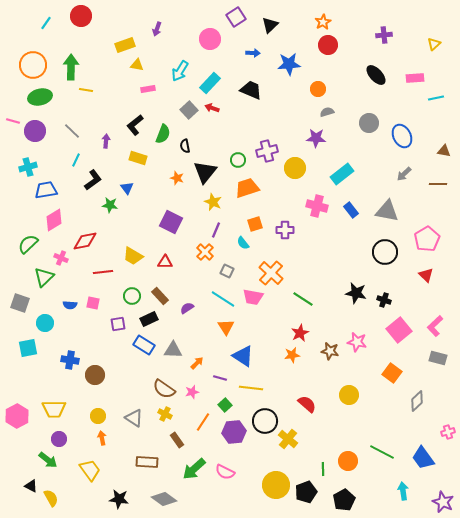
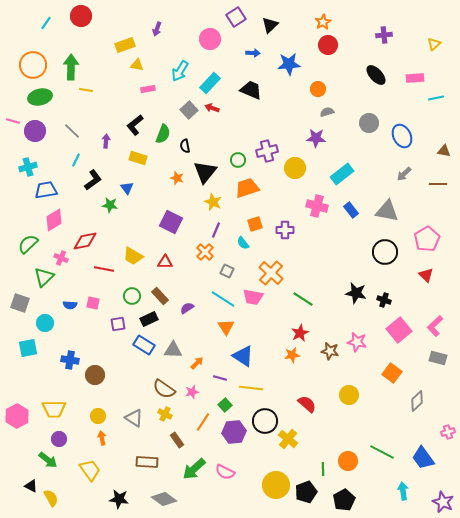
red line at (103, 272): moved 1 px right, 3 px up; rotated 18 degrees clockwise
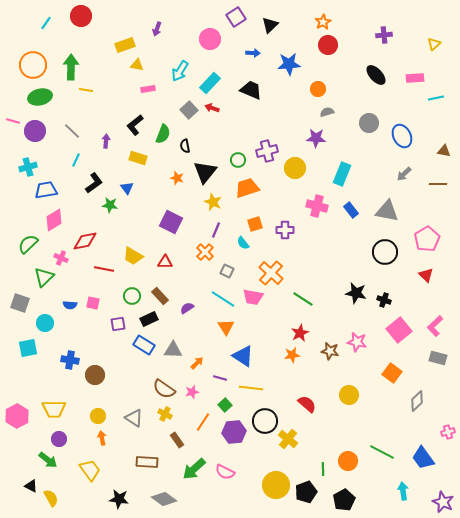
cyan rectangle at (342, 174): rotated 30 degrees counterclockwise
black L-shape at (93, 180): moved 1 px right, 3 px down
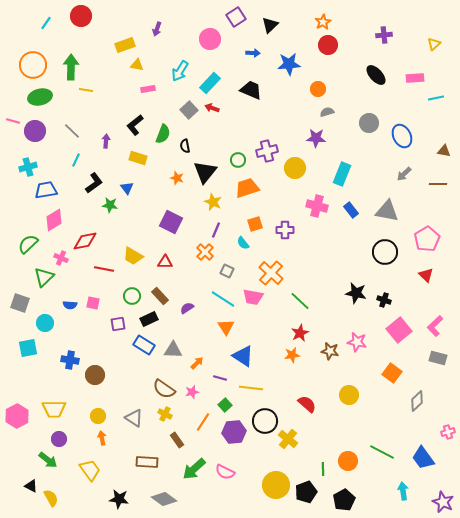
green line at (303, 299): moved 3 px left, 2 px down; rotated 10 degrees clockwise
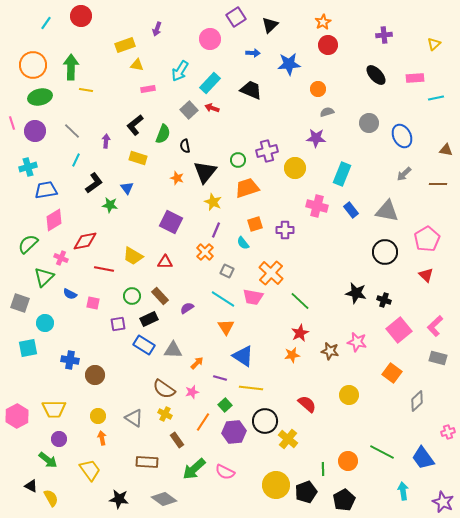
pink line at (13, 121): moved 1 px left, 2 px down; rotated 56 degrees clockwise
brown triangle at (444, 151): moved 2 px right, 1 px up
blue semicircle at (70, 305): moved 11 px up; rotated 24 degrees clockwise
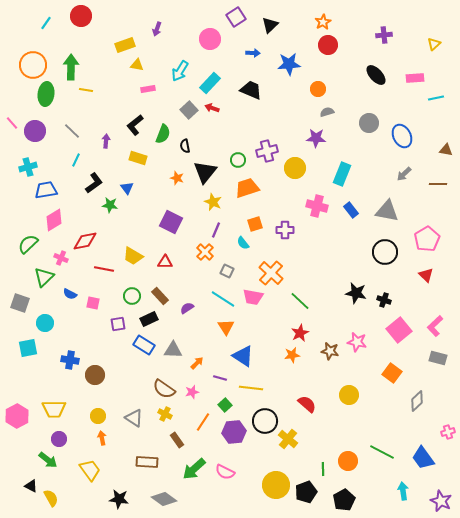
green ellipse at (40, 97): moved 6 px right, 3 px up; rotated 70 degrees counterclockwise
pink line at (12, 123): rotated 24 degrees counterclockwise
purple star at (443, 502): moved 2 px left, 1 px up
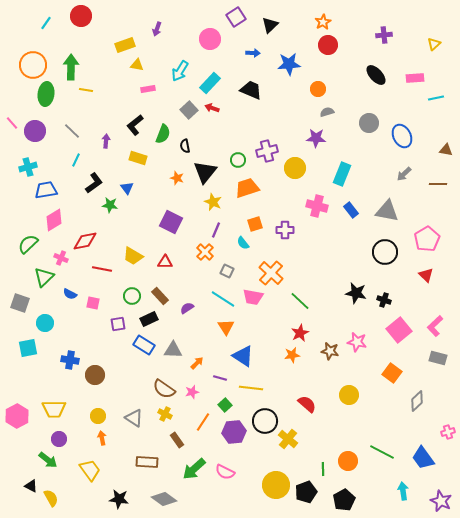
red line at (104, 269): moved 2 px left
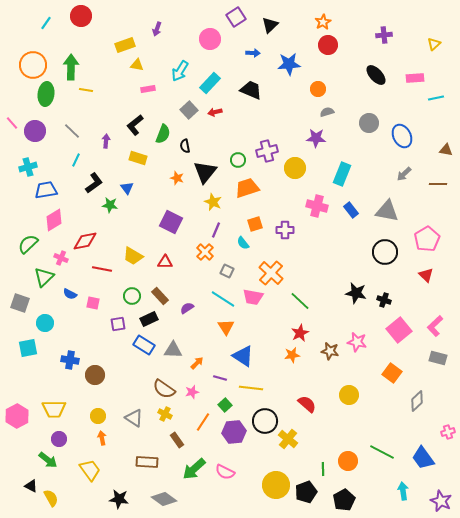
red arrow at (212, 108): moved 3 px right, 4 px down; rotated 32 degrees counterclockwise
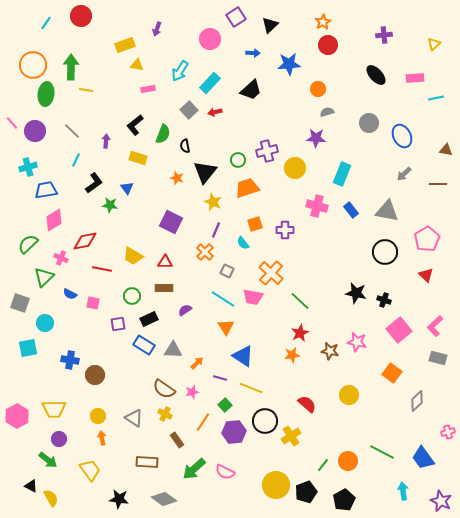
black trapezoid at (251, 90): rotated 115 degrees clockwise
brown rectangle at (160, 296): moved 4 px right, 8 px up; rotated 48 degrees counterclockwise
purple semicircle at (187, 308): moved 2 px left, 2 px down
yellow line at (251, 388): rotated 15 degrees clockwise
yellow cross at (288, 439): moved 3 px right, 3 px up; rotated 18 degrees clockwise
green line at (323, 469): moved 4 px up; rotated 40 degrees clockwise
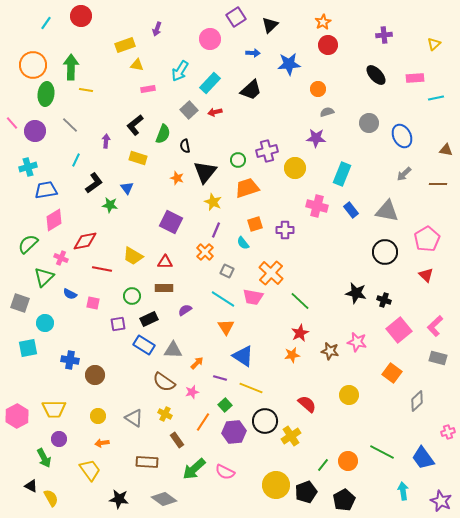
gray line at (72, 131): moved 2 px left, 6 px up
brown semicircle at (164, 389): moved 7 px up
orange arrow at (102, 438): moved 5 px down; rotated 88 degrees counterclockwise
green arrow at (48, 460): moved 4 px left, 2 px up; rotated 24 degrees clockwise
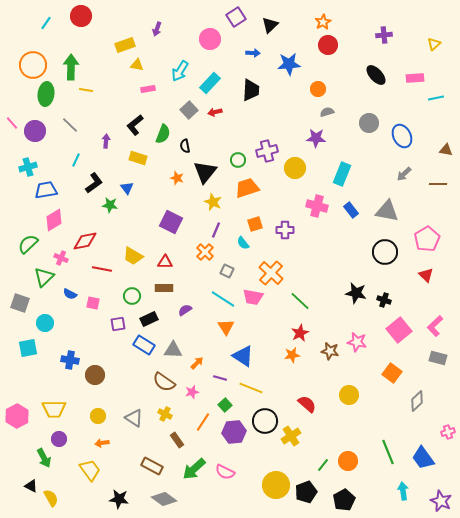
black trapezoid at (251, 90): rotated 45 degrees counterclockwise
green line at (382, 452): moved 6 px right; rotated 40 degrees clockwise
brown rectangle at (147, 462): moved 5 px right, 4 px down; rotated 25 degrees clockwise
